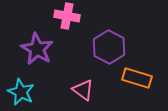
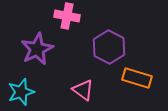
purple star: rotated 16 degrees clockwise
cyan star: rotated 28 degrees clockwise
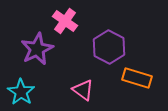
pink cross: moved 2 px left, 5 px down; rotated 25 degrees clockwise
cyan star: rotated 20 degrees counterclockwise
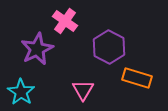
pink triangle: rotated 25 degrees clockwise
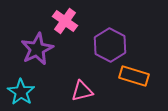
purple hexagon: moved 1 px right, 2 px up
orange rectangle: moved 3 px left, 2 px up
pink triangle: moved 1 px left, 1 px down; rotated 45 degrees clockwise
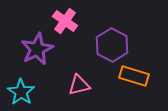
purple hexagon: moved 2 px right
pink triangle: moved 3 px left, 6 px up
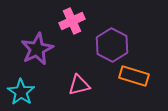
pink cross: moved 7 px right; rotated 30 degrees clockwise
